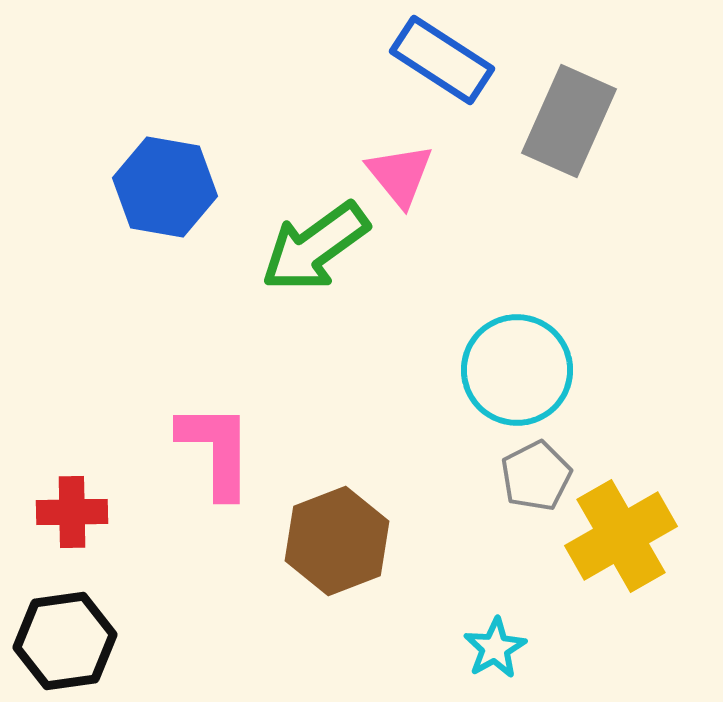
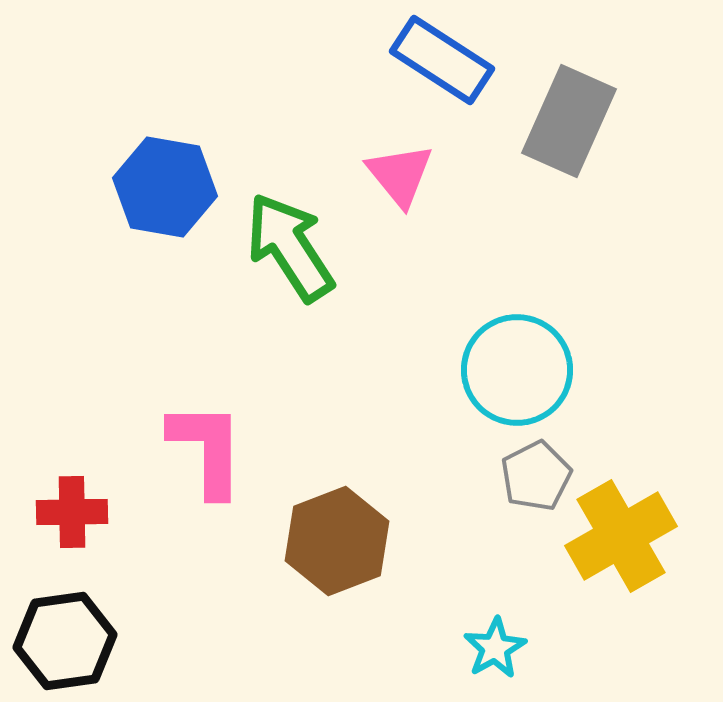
green arrow: moved 25 px left; rotated 93 degrees clockwise
pink L-shape: moved 9 px left, 1 px up
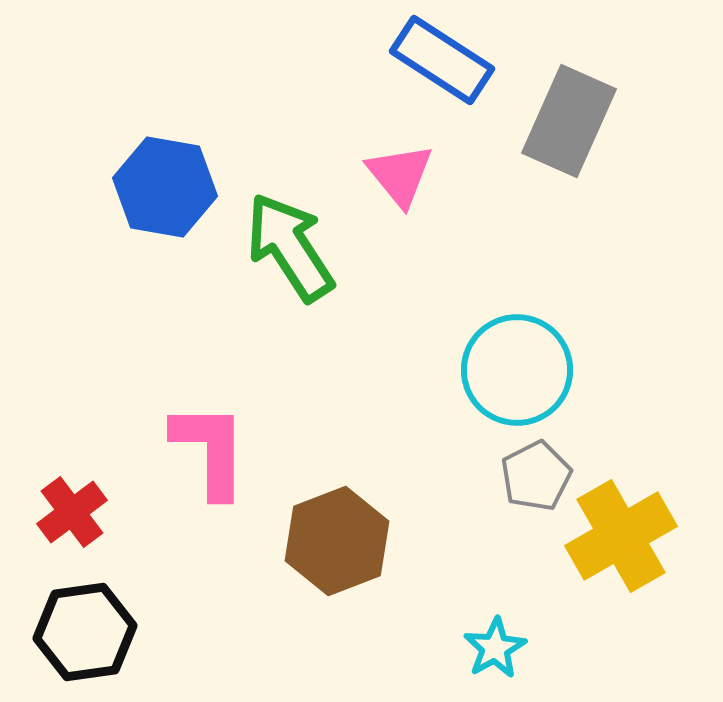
pink L-shape: moved 3 px right, 1 px down
red cross: rotated 36 degrees counterclockwise
black hexagon: moved 20 px right, 9 px up
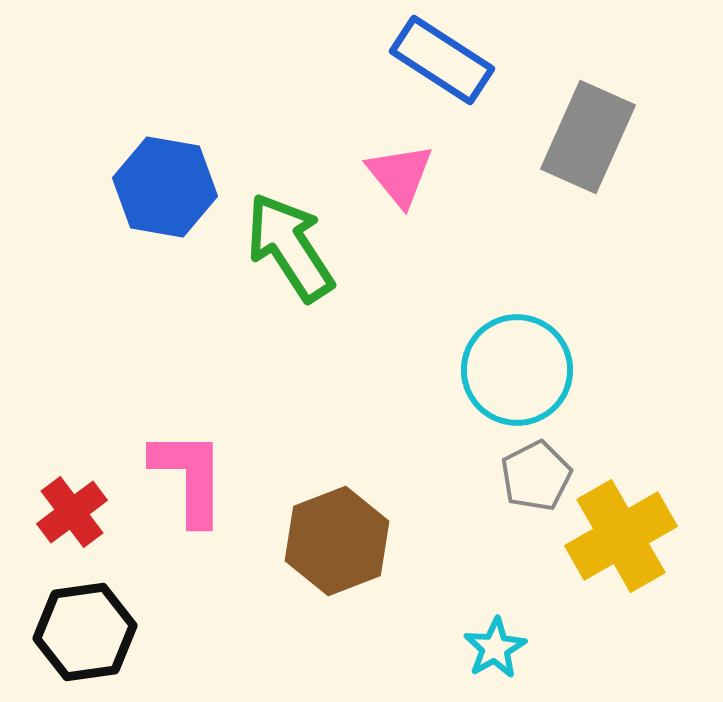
gray rectangle: moved 19 px right, 16 px down
pink L-shape: moved 21 px left, 27 px down
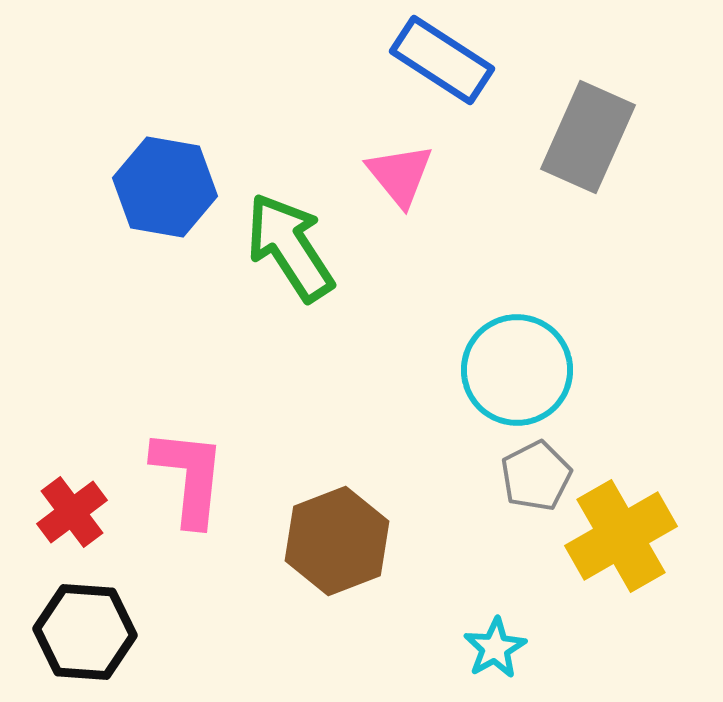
pink L-shape: rotated 6 degrees clockwise
black hexagon: rotated 12 degrees clockwise
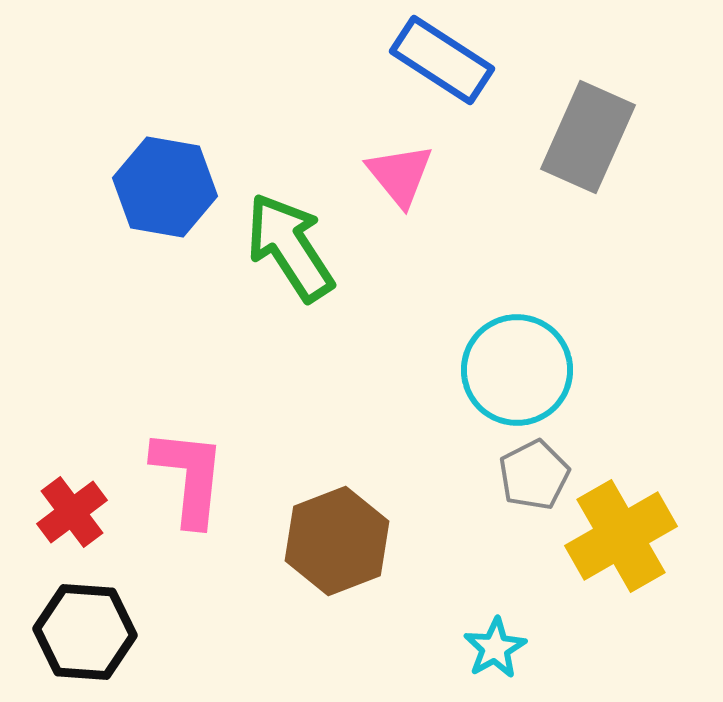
gray pentagon: moved 2 px left, 1 px up
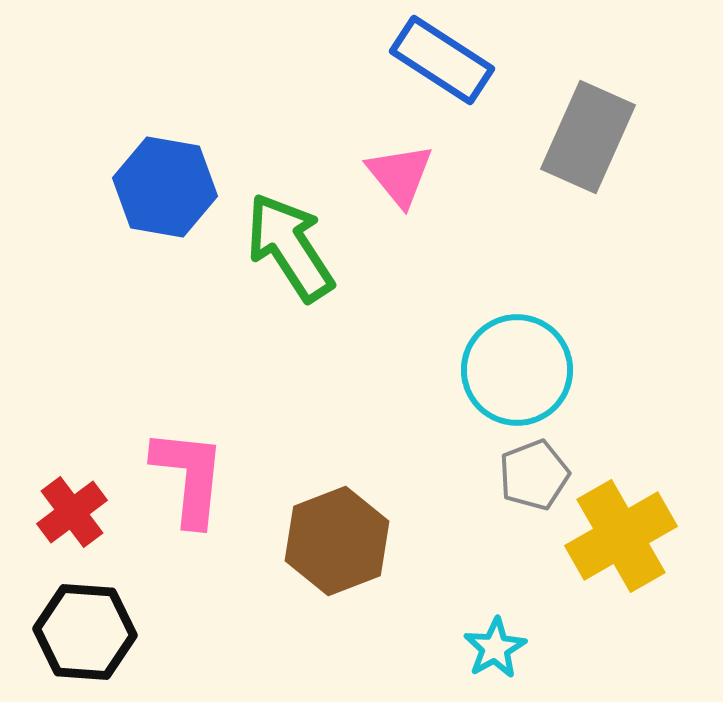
gray pentagon: rotated 6 degrees clockwise
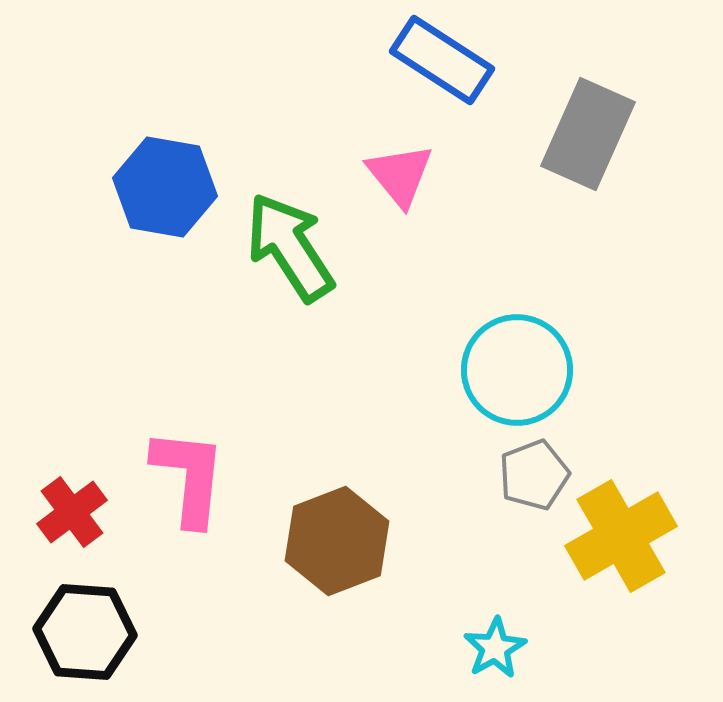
gray rectangle: moved 3 px up
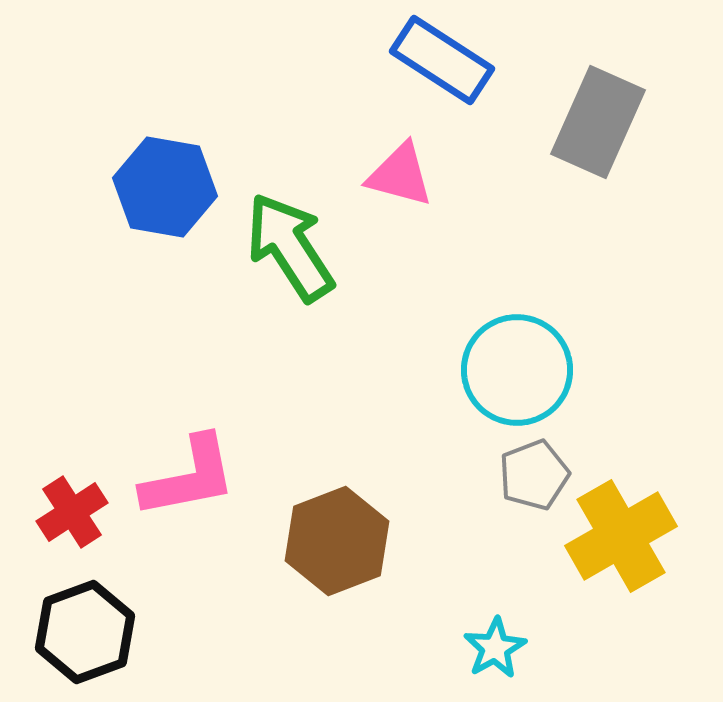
gray rectangle: moved 10 px right, 12 px up
pink triangle: rotated 36 degrees counterclockwise
pink L-shape: rotated 73 degrees clockwise
red cross: rotated 4 degrees clockwise
black hexagon: rotated 24 degrees counterclockwise
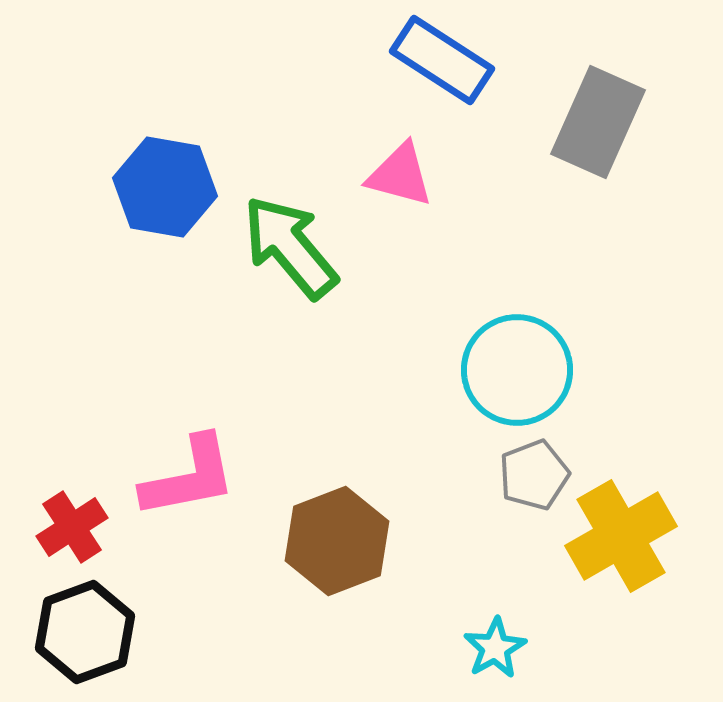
green arrow: rotated 7 degrees counterclockwise
red cross: moved 15 px down
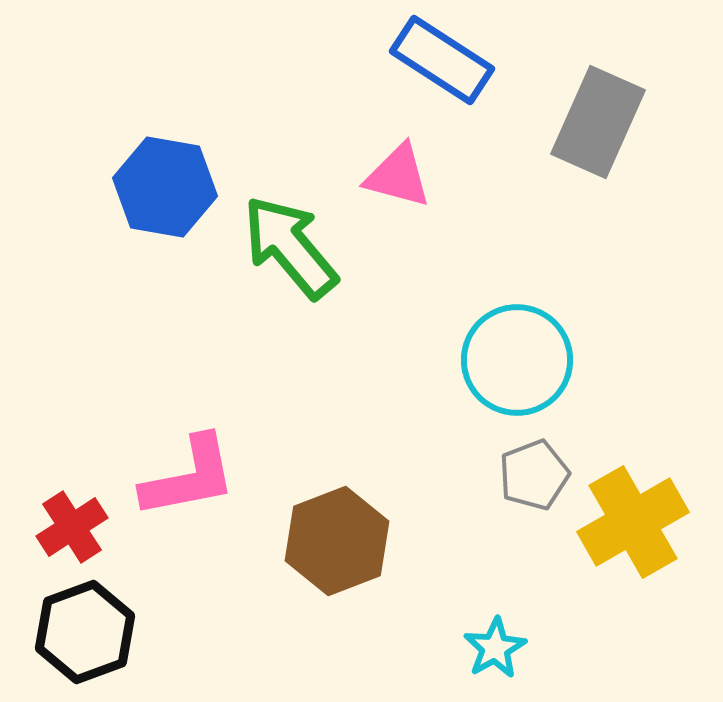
pink triangle: moved 2 px left, 1 px down
cyan circle: moved 10 px up
yellow cross: moved 12 px right, 14 px up
